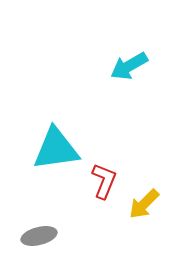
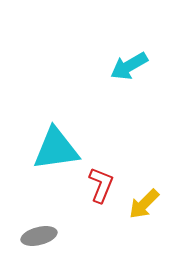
red L-shape: moved 3 px left, 4 px down
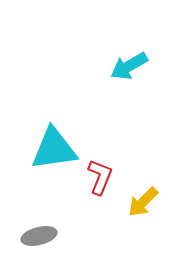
cyan triangle: moved 2 px left
red L-shape: moved 1 px left, 8 px up
yellow arrow: moved 1 px left, 2 px up
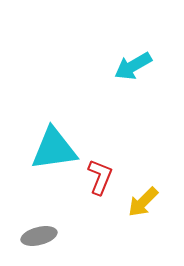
cyan arrow: moved 4 px right
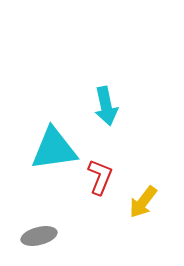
cyan arrow: moved 27 px left, 40 px down; rotated 72 degrees counterclockwise
yellow arrow: rotated 8 degrees counterclockwise
